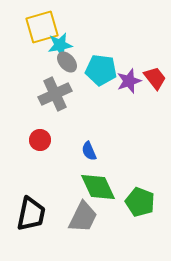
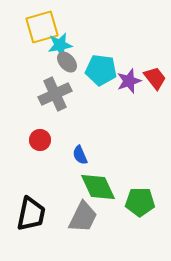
blue semicircle: moved 9 px left, 4 px down
green pentagon: rotated 20 degrees counterclockwise
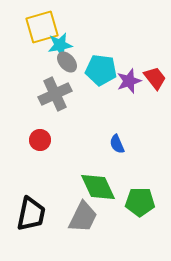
blue semicircle: moved 37 px right, 11 px up
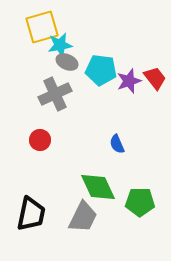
gray ellipse: rotated 25 degrees counterclockwise
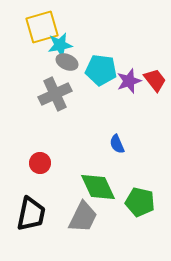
red trapezoid: moved 2 px down
red circle: moved 23 px down
green pentagon: rotated 12 degrees clockwise
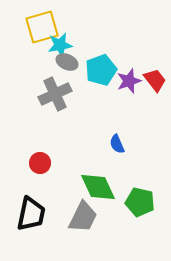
cyan pentagon: rotated 28 degrees counterclockwise
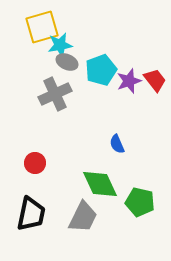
red circle: moved 5 px left
green diamond: moved 2 px right, 3 px up
